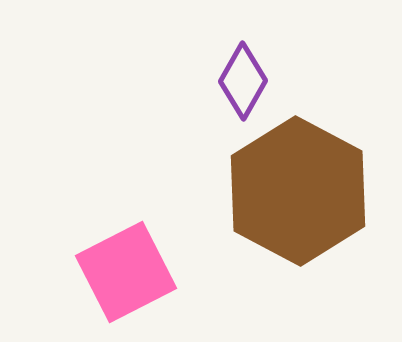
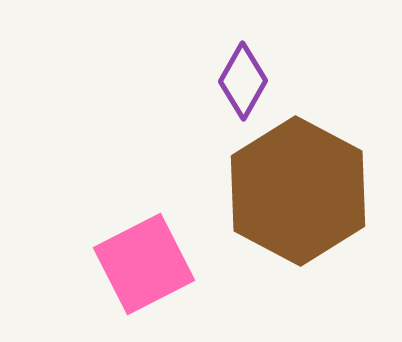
pink square: moved 18 px right, 8 px up
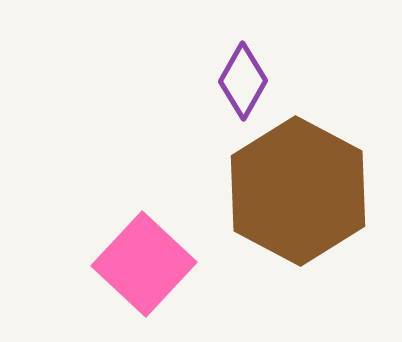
pink square: rotated 20 degrees counterclockwise
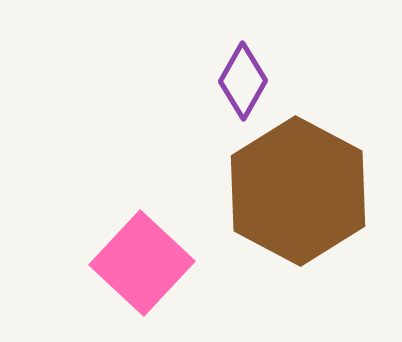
pink square: moved 2 px left, 1 px up
